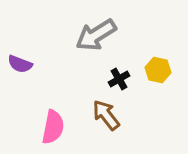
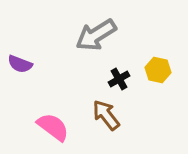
pink semicircle: rotated 64 degrees counterclockwise
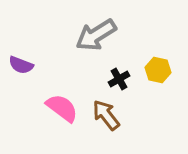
purple semicircle: moved 1 px right, 1 px down
pink semicircle: moved 9 px right, 19 px up
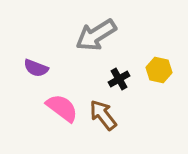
purple semicircle: moved 15 px right, 3 px down
yellow hexagon: moved 1 px right
brown arrow: moved 3 px left
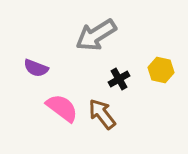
yellow hexagon: moved 2 px right
brown arrow: moved 1 px left, 1 px up
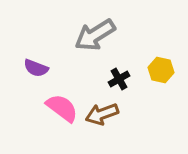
gray arrow: moved 1 px left
brown arrow: rotated 72 degrees counterclockwise
